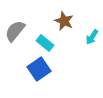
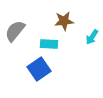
brown star: rotated 30 degrees counterclockwise
cyan rectangle: moved 4 px right, 1 px down; rotated 36 degrees counterclockwise
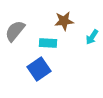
cyan rectangle: moved 1 px left, 1 px up
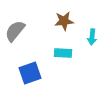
cyan arrow: rotated 28 degrees counterclockwise
cyan rectangle: moved 15 px right, 10 px down
blue square: moved 9 px left, 4 px down; rotated 15 degrees clockwise
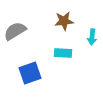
gray semicircle: rotated 20 degrees clockwise
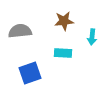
gray semicircle: moved 5 px right; rotated 25 degrees clockwise
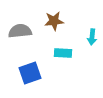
brown star: moved 10 px left
